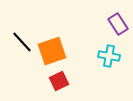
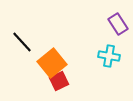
orange square: moved 12 px down; rotated 20 degrees counterclockwise
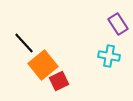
black line: moved 2 px right, 1 px down
orange square: moved 9 px left, 2 px down
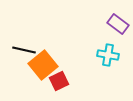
purple rectangle: rotated 20 degrees counterclockwise
black line: moved 7 px down; rotated 35 degrees counterclockwise
cyan cross: moved 1 px left, 1 px up
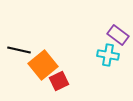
purple rectangle: moved 11 px down
black line: moved 5 px left
